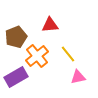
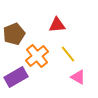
red triangle: moved 7 px right
brown pentagon: moved 2 px left, 3 px up
pink triangle: rotated 42 degrees clockwise
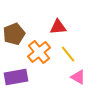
red triangle: moved 1 px right, 2 px down
orange cross: moved 2 px right, 4 px up
purple rectangle: rotated 20 degrees clockwise
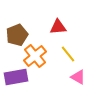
brown pentagon: moved 3 px right, 1 px down
orange cross: moved 4 px left, 4 px down
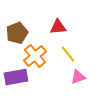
brown pentagon: moved 2 px up
pink triangle: rotated 49 degrees counterclockwise
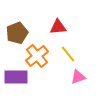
orange cross: moved 2 px right
purple rectangle: rotated 10 degrees clockwise
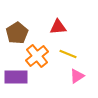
brown pentagon: rotated 10 degrees counterclockwise
yellow line: rotated 30 degrees counterclockwise
pink triangle: moved 1 px left, 1 px up; rotated 14 degrees counterclockwise
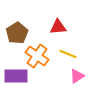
orange cross: rotated 15 degrees counterclockwise
purple rectangle: moved 1 px up
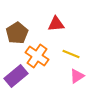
red triangle: moved 2 px left, 3 px up
yellow line: moved 3 px right
purple rectangle: rotated 40 degrees counterclockwise
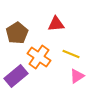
orange cross: moved 2 px right, 1 px down
